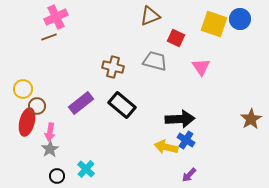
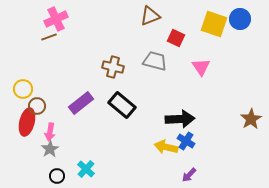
pink cross: moved 2 px down
blue cross: moved 1 px down
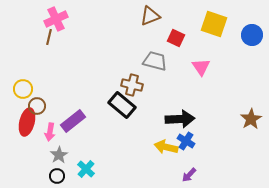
blue circle: moved 12 px right, 16 px down
brown line: rotated 56 degrees counterclockwise
brown cross: moved 19 px right, 18 px down
purple rectangle: moved 8 px left, 18 px down
gray star: moved 9 px right, 6 px down
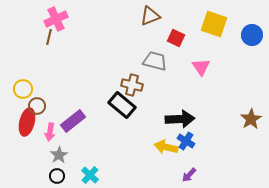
cyan cross: moved 4 px right, 6 px down
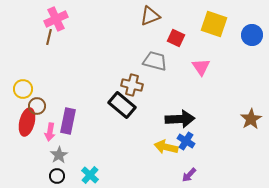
purple rectangle: moved 5 px left; rotated 40 degrees counterclockwise
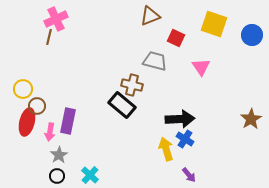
blue cross: moved 1 px left, 2 px up
yellow arrow: moved 2 px down; rotated 60 degrees clockwise
purple arrow: rotated 84 degrees counterclockwise
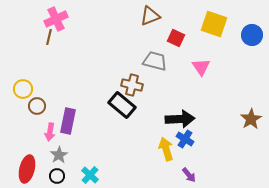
red ellipse: moved 47 px down
